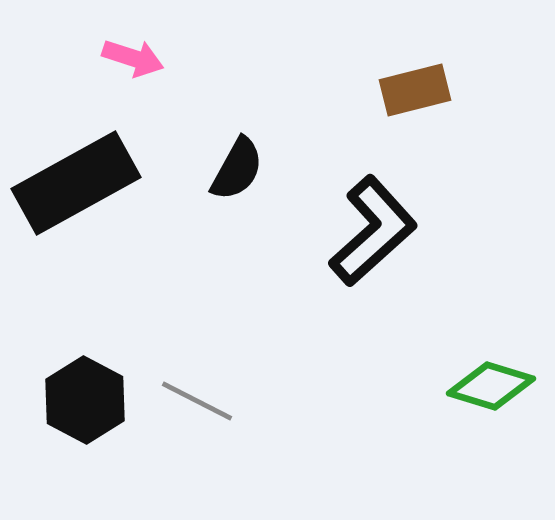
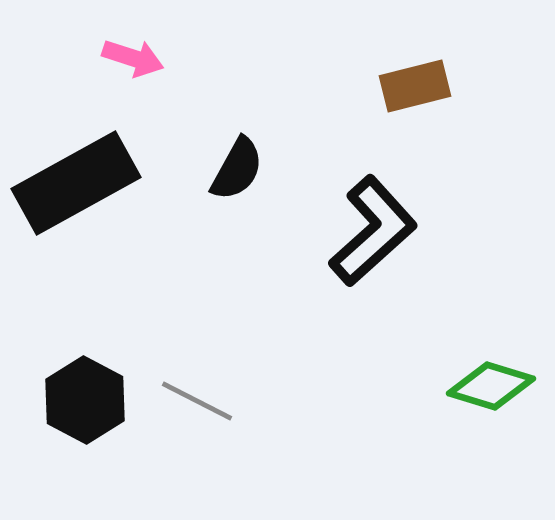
brown rectangle: moved 4 px up
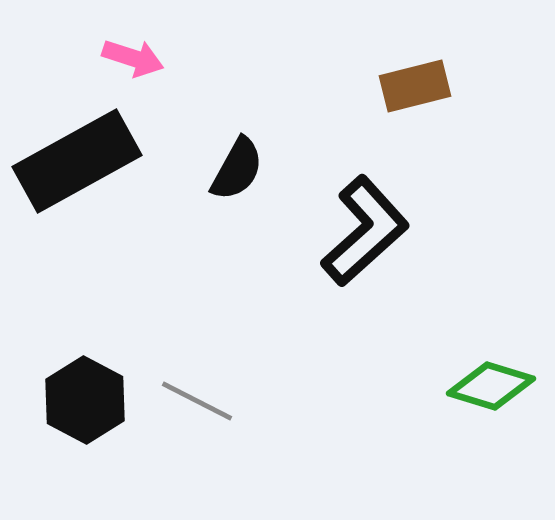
black rectangle: moved 1 px right, 22 px up
black L-shape: moved 8 px left
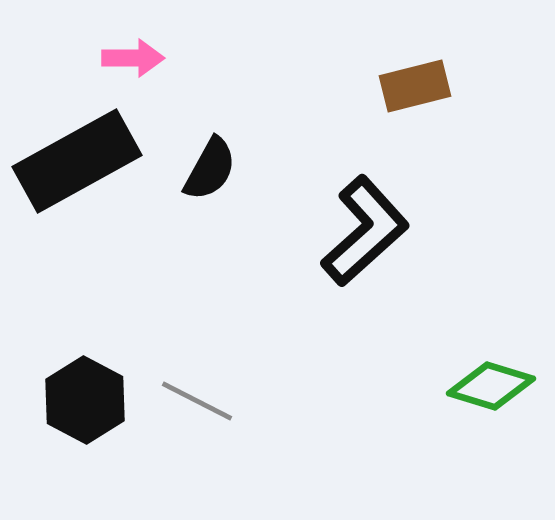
pink arrow: rotated 18 degrees counterclockwise
black semicircle: moved 27 px left
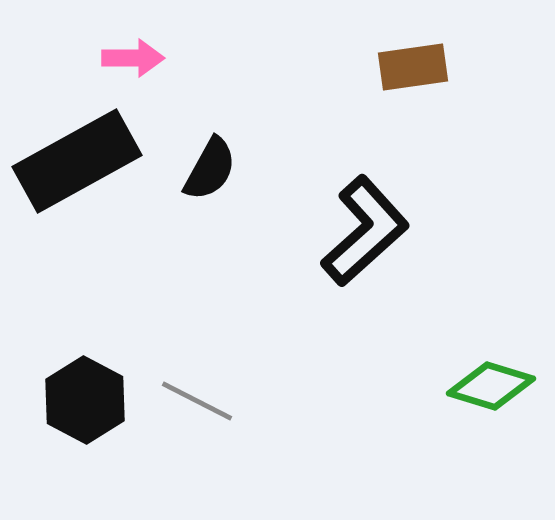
brown rectangle: moved 2 px left, 19 px up; rotated 6 degrees clockwise
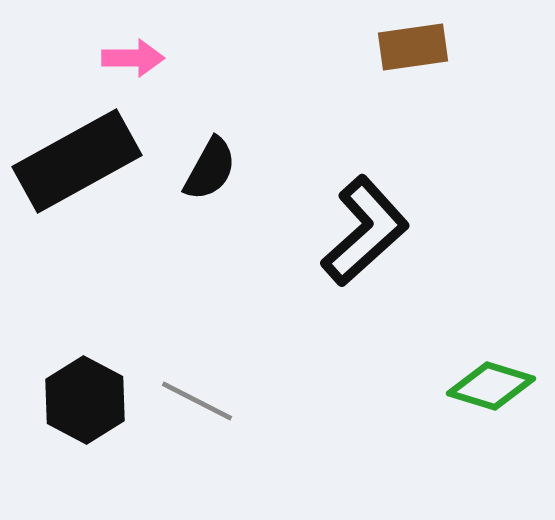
brown rectangle: moved 20 px up
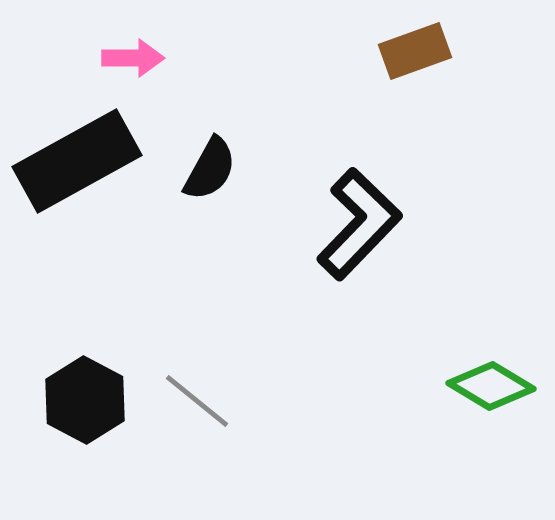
brown rectangle: moved 2 px right, 4 px down; rotated 12 degrees counterclockwise
black L-shape: moved 6 px left, 7 px up; rotated 4 degrees counterclockwise
green diamond: rotated 14 degrees clockwise
gray line: rotated 12 degrees clockwise
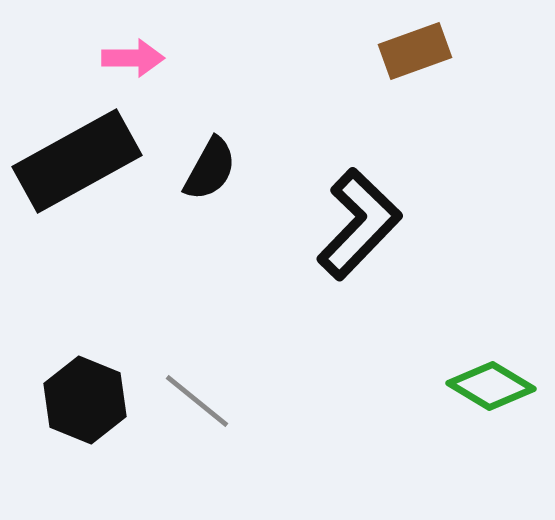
black hexagon: rotated 6 degrees counterclockwise
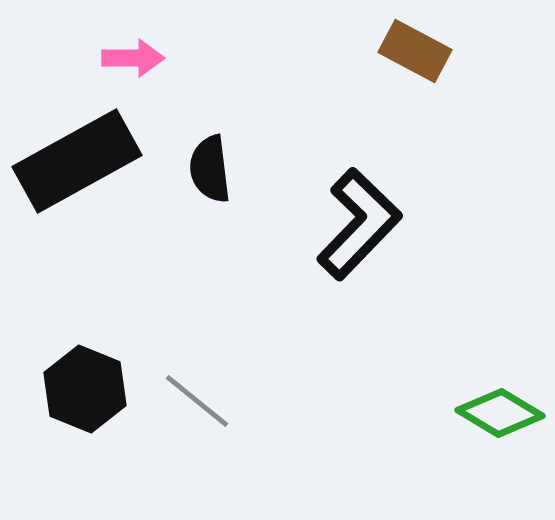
brown rectangle: rotated 48 degrees clockwise
black semicircle: rotated 144 degrees clockwise
green diamond: moved 9 px right, 27 px down
black hexagon: moved 11 px up
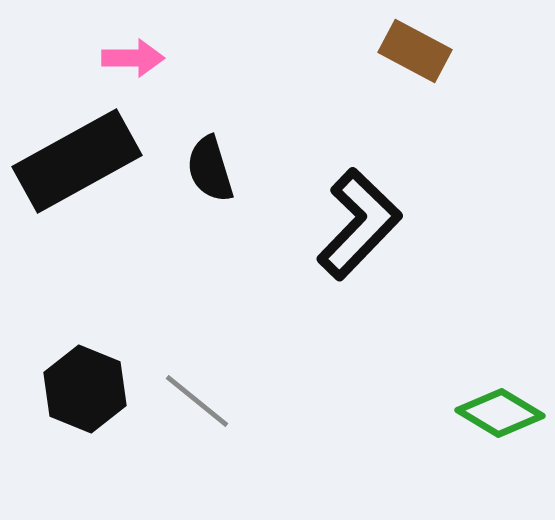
black semicircle: rotated 10 degrees counterclockwise
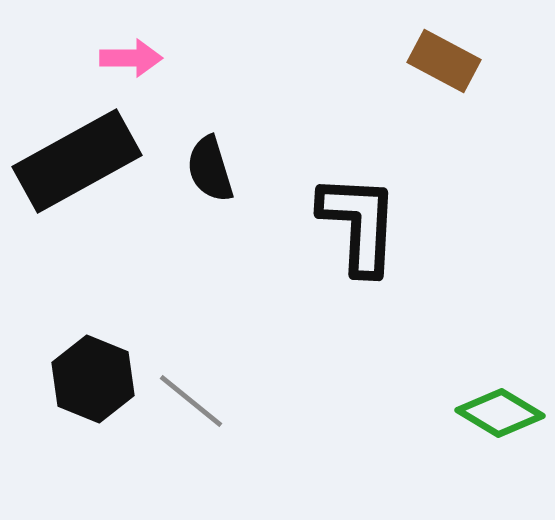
brown rectangle: moved 29 px right, 10 px down
pink arrow: moved 2 px left
black L-shape: rotated 41 degrees counterclockwise
black hexagon: moved 8 px right, 10 px up
gray line: moved 6 px left
